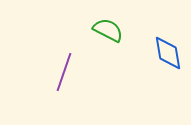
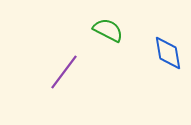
purple line: rotated 18 degrees clockwise
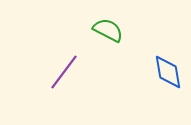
blue diamond: moved 19 px down
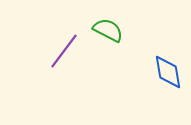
purple line: moved 21 px up
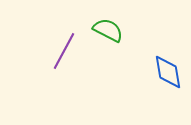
purple line: rotated 9 degrees counterclockwise
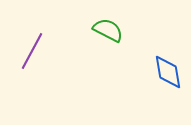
purple line: moved 32 px left
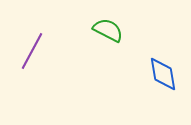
blue diamond: moved 5 px left, 2 px down
